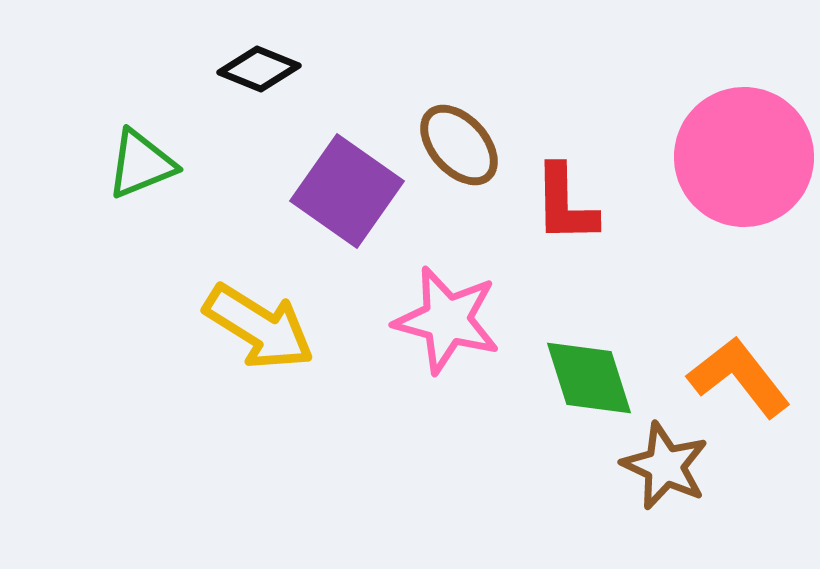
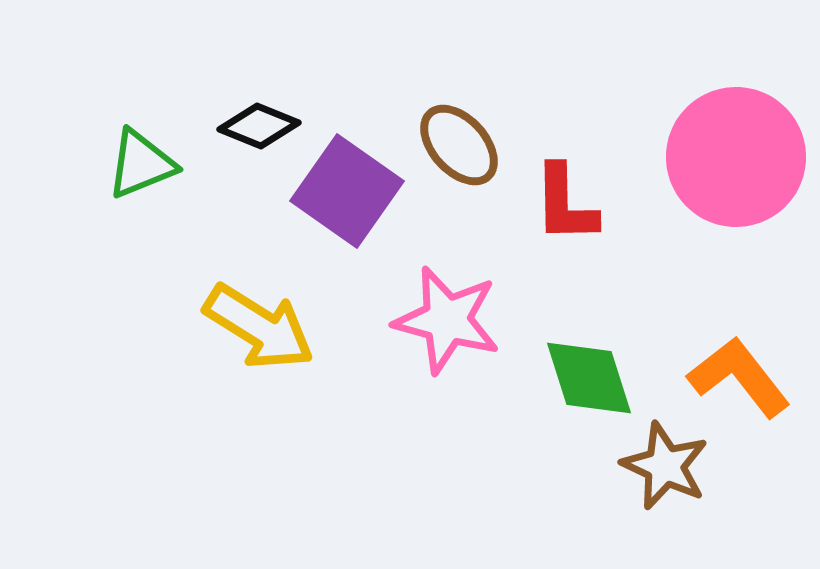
black diamond: moved 57 px down
pink circle: moved 8 px left
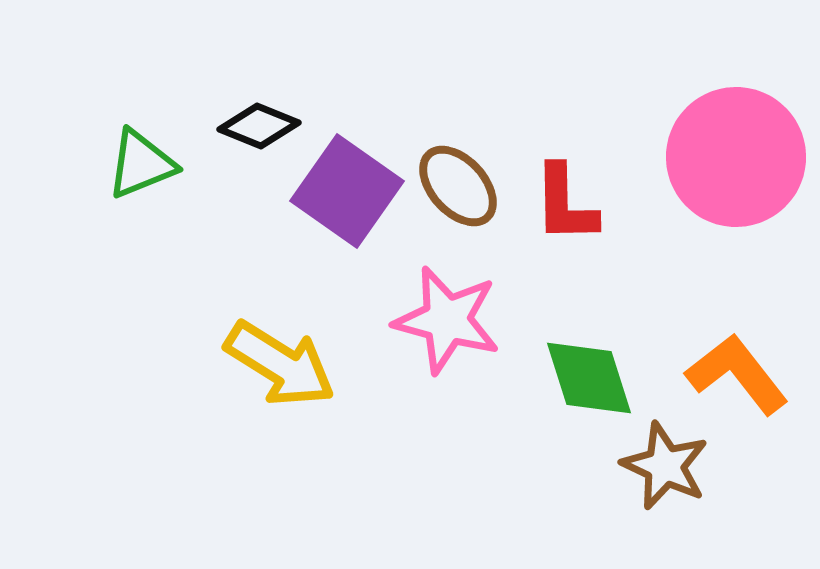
brown ellipse: moved 1 px left, 41 px down
yellow arrow: moved 21 px right, 37 px down
orange L-shape: moved 2 px left, 3 px up
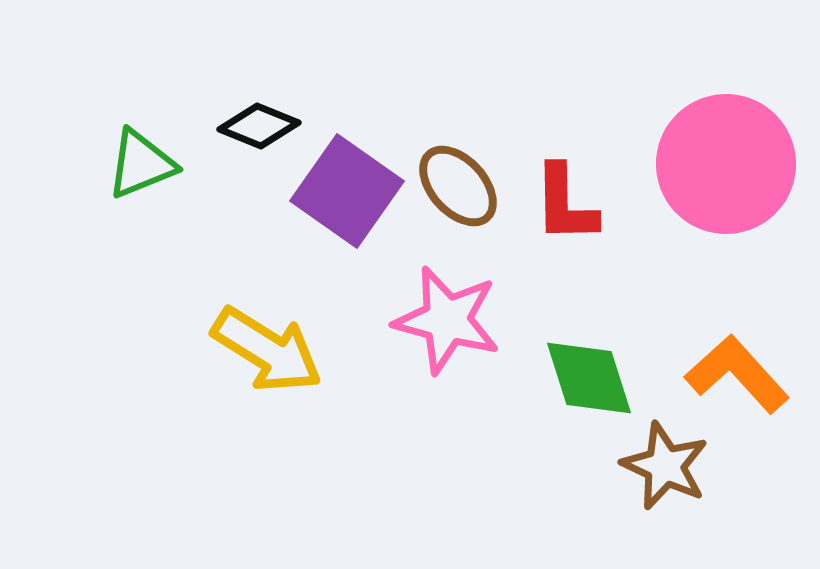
pink circle: moved 10 px left, 7 px down
yellow arrow: moved 13 px left, 14 px up
orange L-shape: rotated 4 degrees counterclockwise
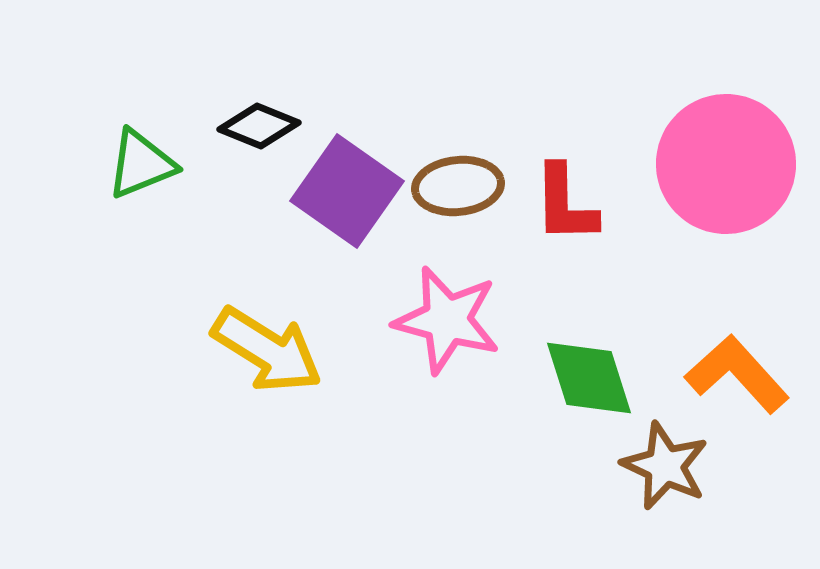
brown ellipse: rotated 54 degrees counterclockwise
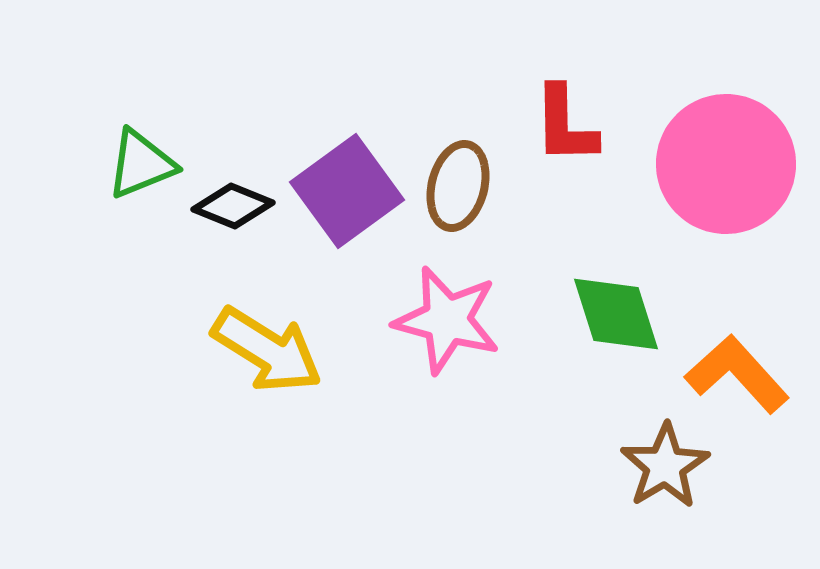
black diamond: moved 26 px left, 80 px down
brown ellipse: rotated 70 degrees counterclockwise
purple square: rotated 19 degrees clockwise
red L-shape: moved 79 px up
green diamond: moved 27 px right, 64 px up
brown star: rotated 16 degrees clockwise
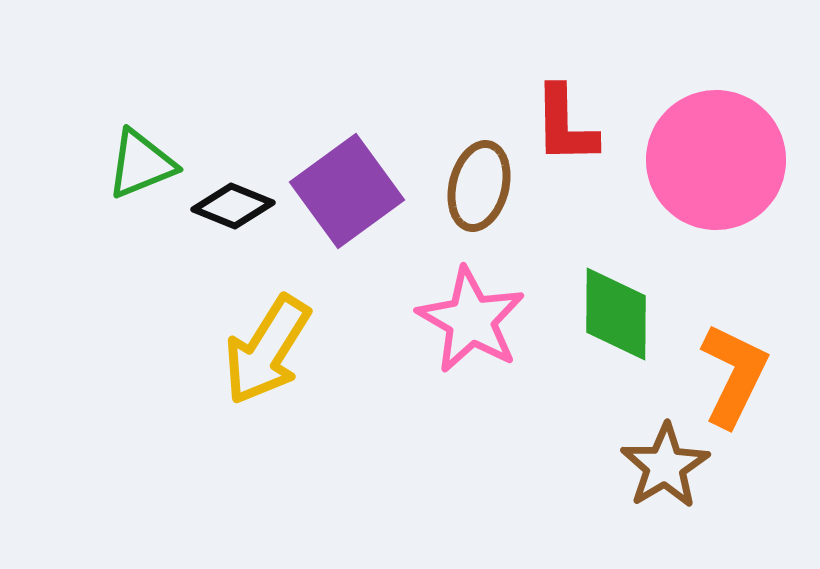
pink circle: moved 10 px left, 4 px up
brown ellipse: moved 21 px right
green diamond: rotated 18 degrees clockwise
pink star: moved 24 px right; rotated 15 degrees clockwise
yellow arrow: rotated 90 degrees clockwise
orange L-shape: moved 3 px left, 1 px down; rotated 68 degrees clockwise
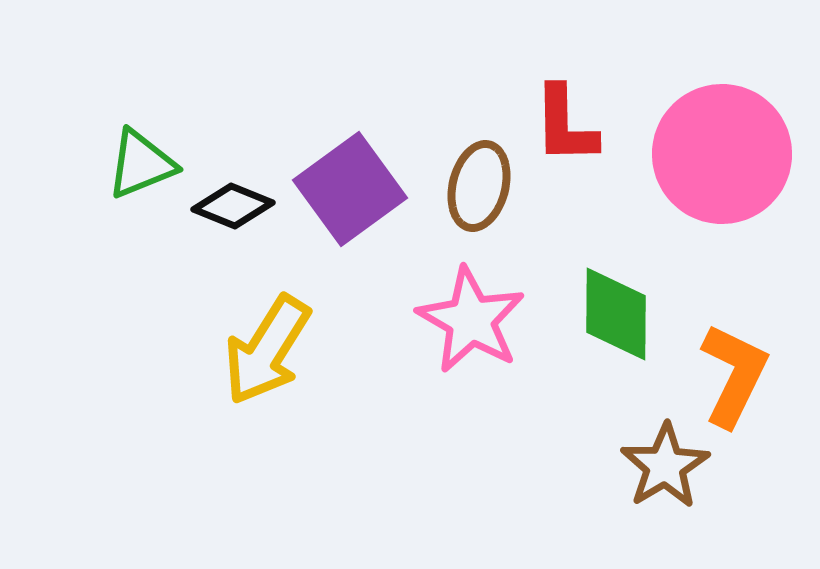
pink circle: moved 6 px right, 6 px up
purple square: moved 3 px right, 2 px up
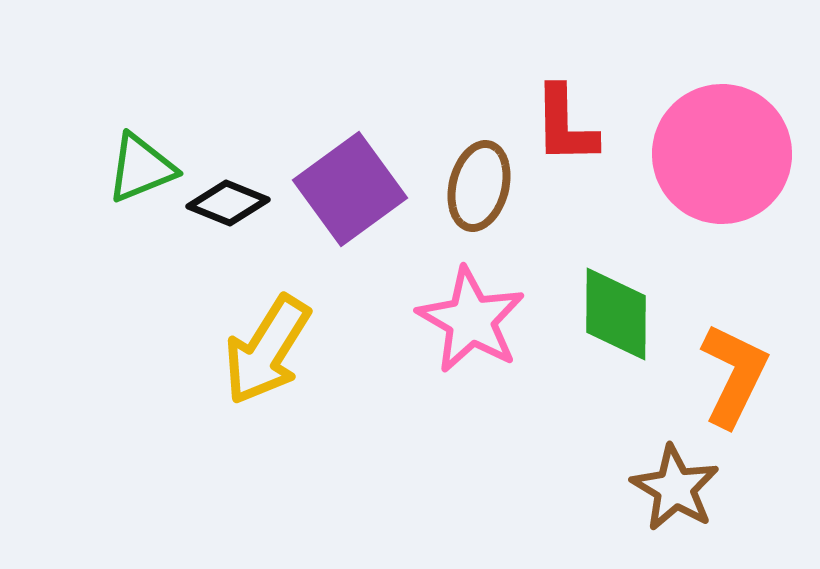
green triangle: moved 4 px down
black diamond: moved 5 px left, 3 px up
brown star: moved 10 px right, 22 px down; rotated 10 degrees counterclockwise
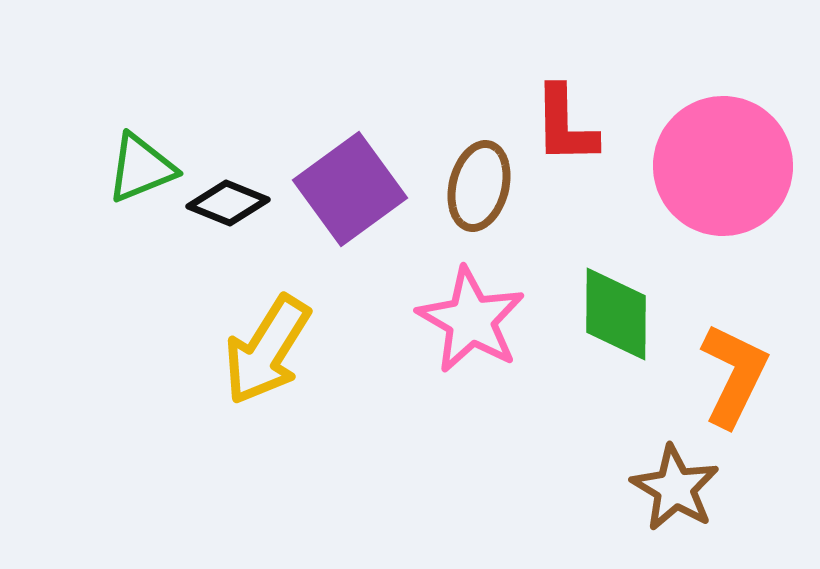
pink circle: moved 1 px right, 12 px down
